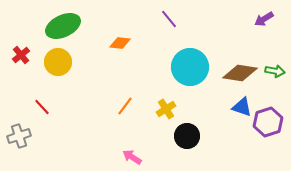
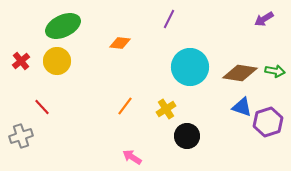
purple line: rotated 66 degrees clockwise
red cross: moved 6 px down
yellow circle: moved 1 px left, 1 px up
gray cross: moved 2 px right
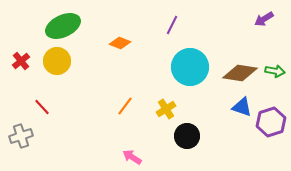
purple line: moved 3 px right, 6 px down
orange diamond: rotated 15 degrees clockwise
purple hexagon: moved 3 px right
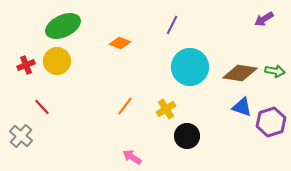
red cross: moved 5 px right, 4 px down; rotated 18 degrees clockwise
gray cross: rotated 30 degrees counterclockwise
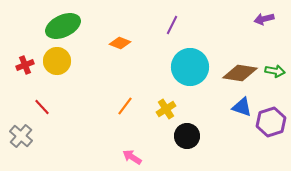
purple arrow: rotated 18 degrees clockwise
red cross: moved 1 px left
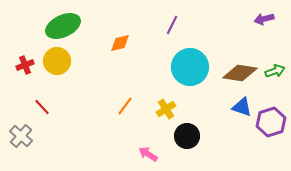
orange diamond: rotated 35 degrees counterclockwise
green arrow: rotated 30 degrees counterclockwise
pink arrow: moved 16 px right, 3 px up
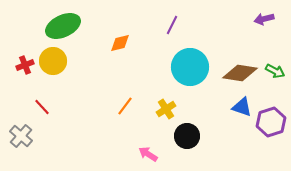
yellow circle: moved 4 px left
green arrow: rotated 48 degrees clockwise
